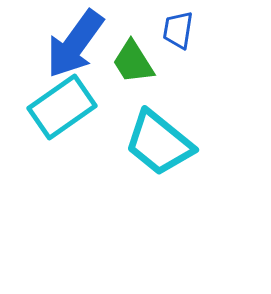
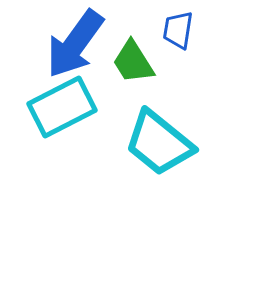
cyan rectangle: rotated 8 degrees clockwise
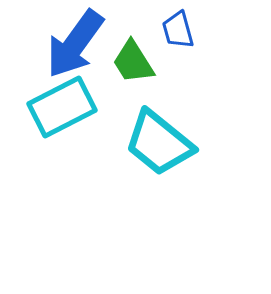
blue trapezoid: rotated 24 degrees counterclockwise
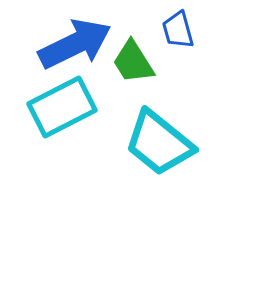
blue arrow: rotated 152 degrees counterclockwise
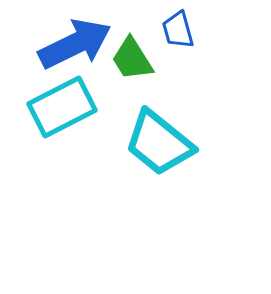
green trapezoid: moved 1 px left, 3 px up
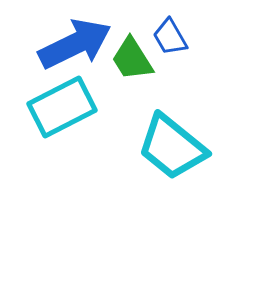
blue trapezoid: moved 8 px left, 7 px down; rotated 15 degrees counterclockwise
cyan trapezoid: moved 13 px right, 4 px down
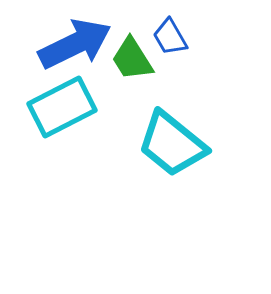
cyan trapezoid: moved 3 px up
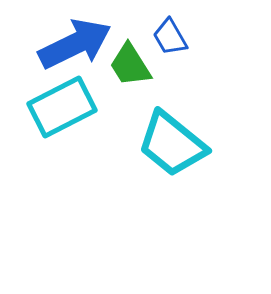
green trapezoid: moved 2 px left, 6 px down
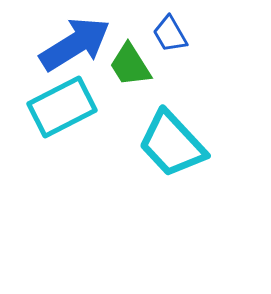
blue trapezoid: moved 3 px up
blue arrow: rotated 6 degrees counterclockwise
cyan trapezoid: rotated 8 degrees clockwise
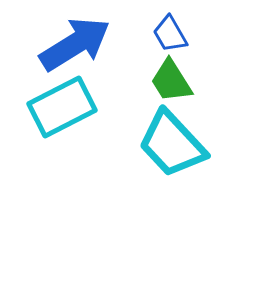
green trapezoid: moved 41 px right, 16 px down
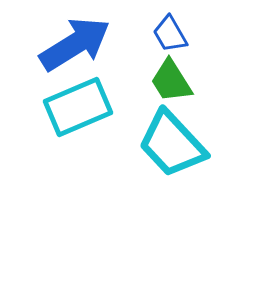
cyan rectangle: moved 16 px right; rotated 4 degrees clockwise
